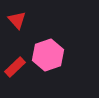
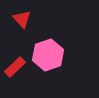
red triangle: moved 5 px right, 1 px up
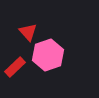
red triangle: moved 6 px right, 13 px down
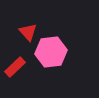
pink hexagon: moved 3 px right, 3 px up; rotated 12 degrees clockwise
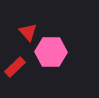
pink hexagon: rotated 8 degrees clockwise
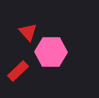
red rectangle: moved 3 px right, 4 px down
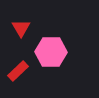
red triangle: moved 7 px left, 4 px up; rotated 12 degrees clockwise
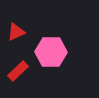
red triangle: moved 5 px left, 4 px down; rotated 36 degrees clockwise
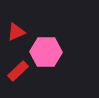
pink hexagon: moved 5 px left
